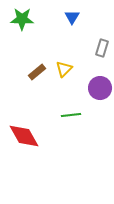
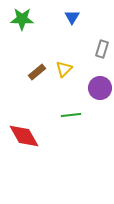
gray rectangle: moved 1 px down
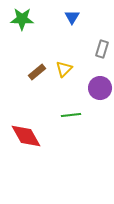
red diamond: moved 2 px right
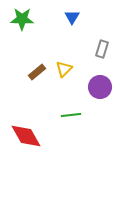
purple circle: moved 1 px up
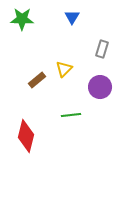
brown rectangle: moved 8 px down
red diamond: rotated 44 degrees clockwise
